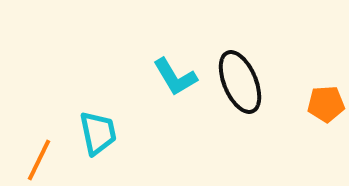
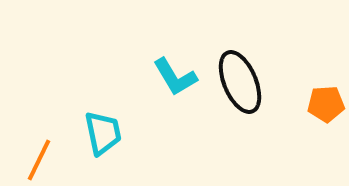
cyan trapezoid: moved 5 px right
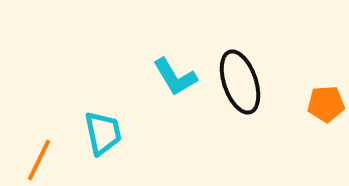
black ellipse: rotated 4 degrees clockwise
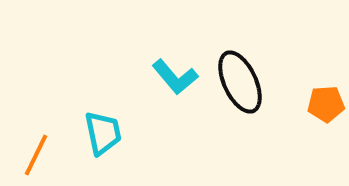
cyan L-shape: rotated 9 degrees counterclockwise
black ellipse: rotated 6 degrees counterclockwise
orange line: moved 3 px left, 5 px up
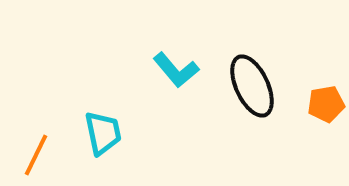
cyan L-shape: moved 1 px right, 7 px up
black ellipse: moved 12 px right, 4 px down
orange pentagon: rotated 6 degrees counterclockwise
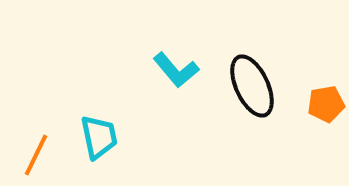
cyan trapezoid: moved 4 px left, 4 px down
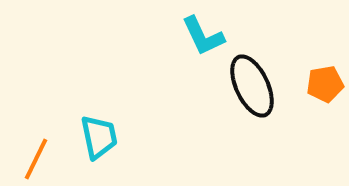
cyan L-shape: moved 27 px right, 34 px up; rotated 15 degrees clockwise
orange pentagon: moved 1 px left, 20 px up
orange line: moved 4 px down
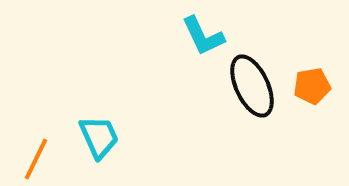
orange pentagon: moved 13 px left, 2 px down
cyan trapezoid: rotated 12 degrees counterclockwise
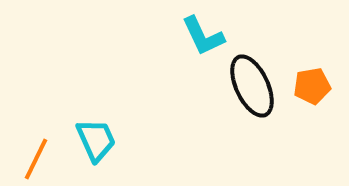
cyan trapezoid: moved 3 px left, 3 px down
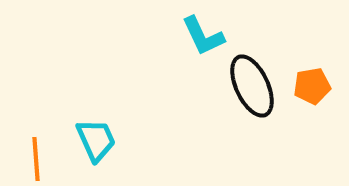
orange line: rotated 30 degrees counterclockwise
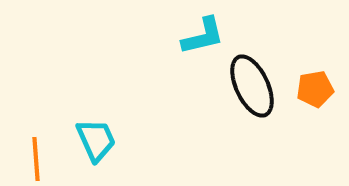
cyan L-shape: rotated 78 degrees counterclockwise
orange pentagon: moved 3 px right, 3 px down
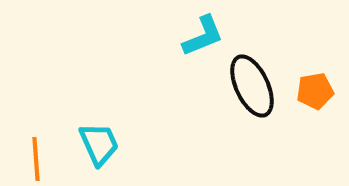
cyan L-shape: rotated 9 degrees counterclockwise
orange pentagon: moved 2 px down
cyan trapezoid: moved 3 px right, 4 px down
